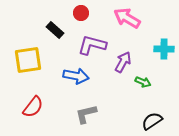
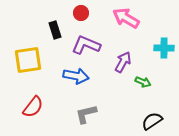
pink arrow: moved 1 px left
black rectangle: rotated 30 degrees clockwise
purple L-shape: moved 6 px left; rotated 8 degrees clockwise
cyan cross: moved 1 px up
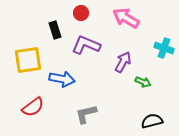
cyan cross: rotated 18 degrees clockwise
blue arrow: moved 14 px left, 3 px down
red semicircle: rotated 15 degrees clockwise
black semicircle: rotated 20 degrees clockwise
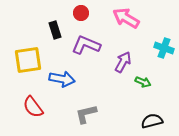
red semicircle: rotated 90 degrees clockwise
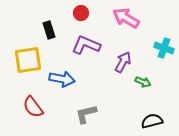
black rectangle: moved 6 px left
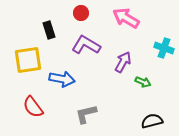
purple L-shape: rotated 8 degrees clockwise
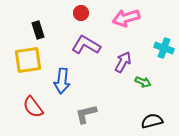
pink arrow: rotated 48 degrees counterclockwise
black rectangle: moved 11 px left
blue arrow: moved 2 px down; rotated 85 degrees clockwise
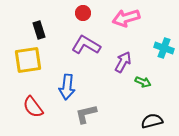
red circle: moved 2 px right
black rectangle: moved 1 px right
blue arrow: moved 5 px right, 6 px down
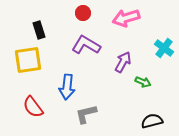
cyan cross: rotated 18 degrees clockwise
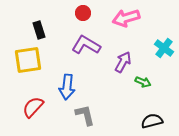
red semicircle: rotated 80 degrees clockwise
gray L-shape: moved 1 px left, 1 px down; rotated 90 degrees clockwise
